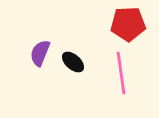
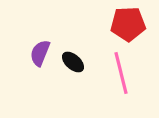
pink line: rotated 6 degrees counterclockwise
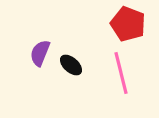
red pentagon: rotated 24 degrees clockwise
black ellipse: moved 2 px left, 3 px down
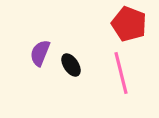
red pentagon: moved 1 px right
black ellipse: rotated 15 degrees clockwise
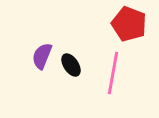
purple semicircle: moved 2 px right, 3 px down
pink line: moved 8 px left; rotated 24 degrees clockwise
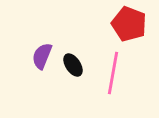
black ellipse: moved 2 px right
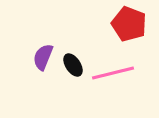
purple semicircle: moved 1 px right, 1 px down
pink line: rotated 66 degrees clockwise
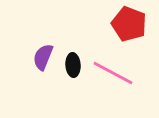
black ellipse: rotated 30 degrees clockwise
pink line: rotated 42 degrees clockwise
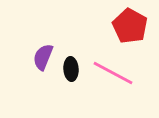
red pentagon: moved 1 px right, 2 px down; rotated 8 degrees clockwise
black ellipse: moved 2 px left, 4 px down
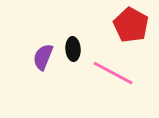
red pentagon: moved 1 px right, 1 px up
black ellipse: moved 2 px right, 20 px up
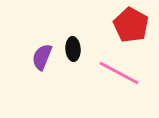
purple semicircle: moved 1 px left
pink line: moved 6 px right
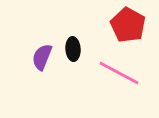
red pentagon: moved 3 px left
